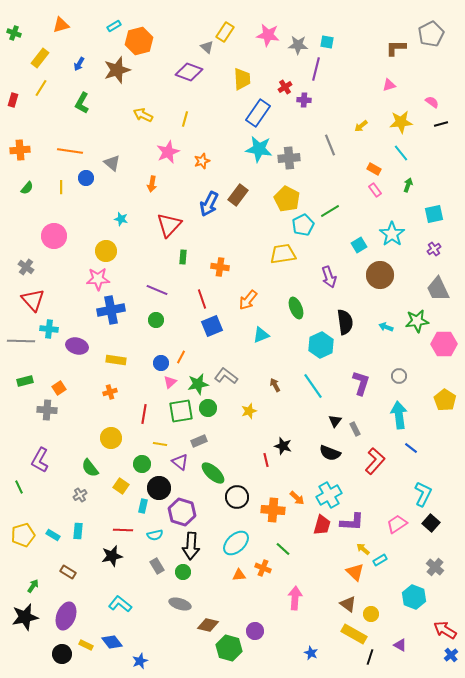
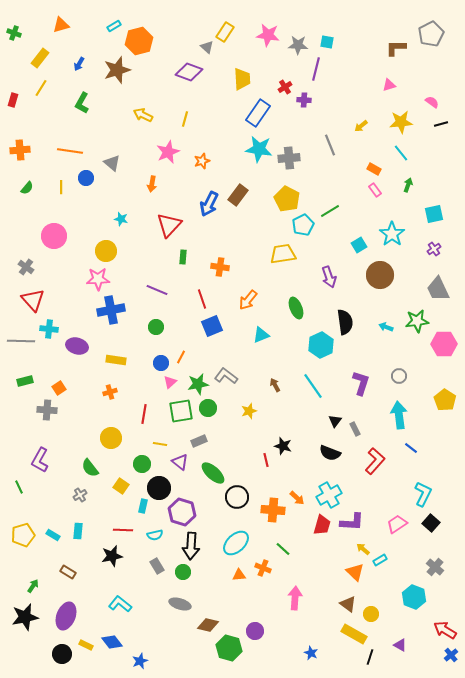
green circle at (156, 320): moved 7 px down
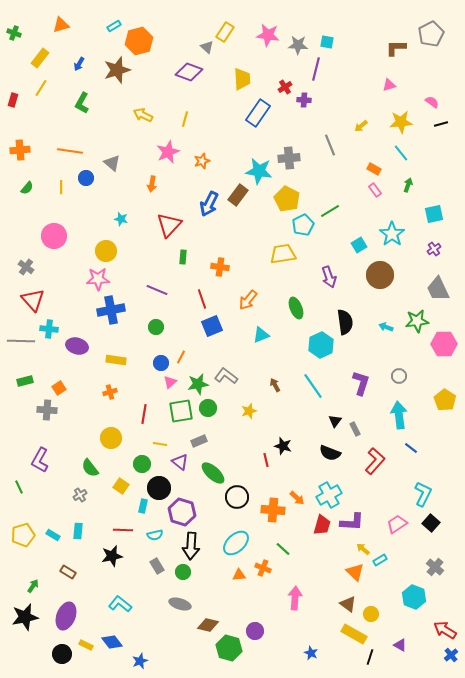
cyan star at (259, 149): moved 22 px down
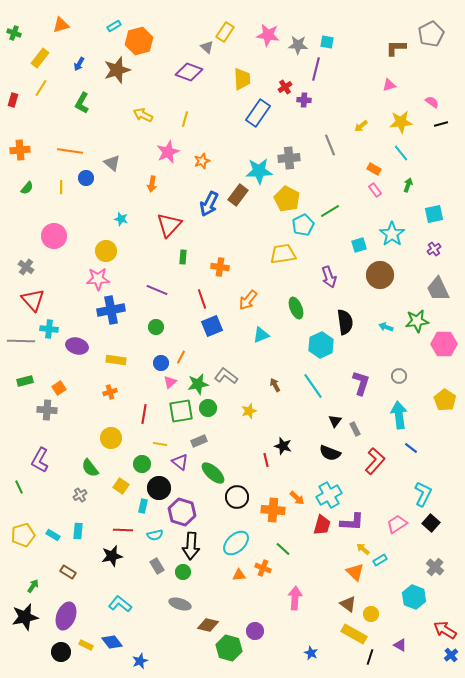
cyan star at (259, 171): rotated 12 degrees counterclockwise
cyan square at (359, 245): rotated 14 degrees clockwise
black circle at (62, 654): moved 1 px left, 2 px up
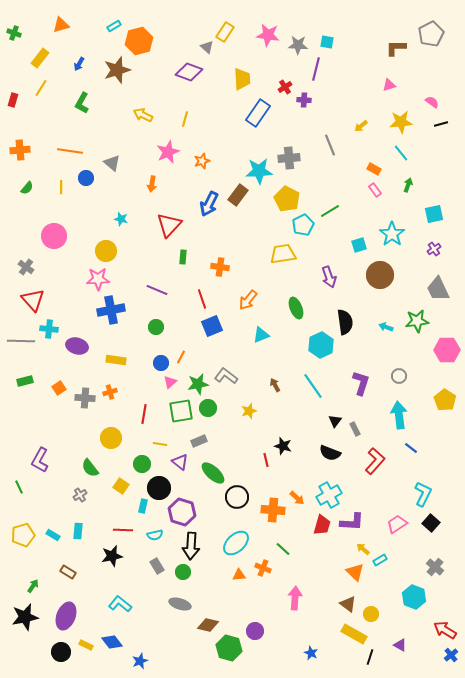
pink hexagon at (444, 344): moved 3 px right, 6 px down
gray cross at (47, 410): moved 38 px right, 12 px up
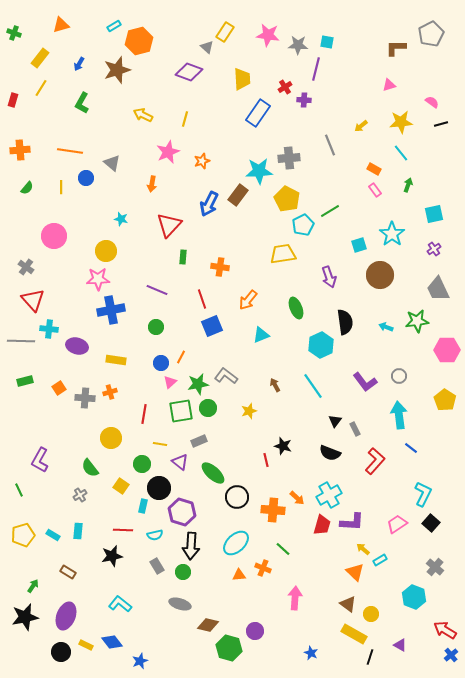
purple L-shape at (361, 383): moved 4 px right, 1 px up; rotated 125 degrees clockwise
green line at (19, 487): moved 3 px down
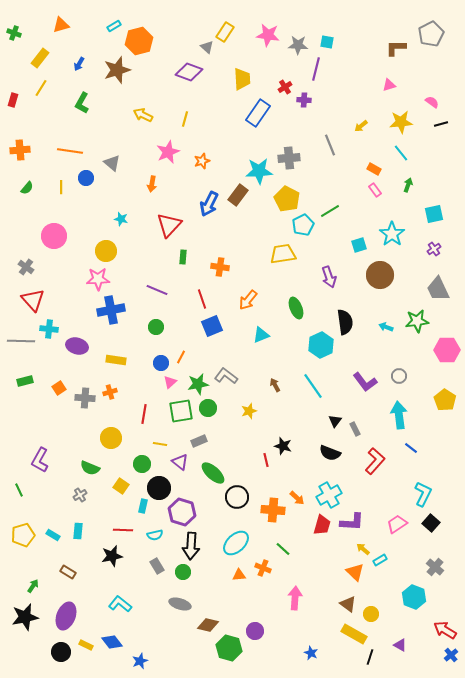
green semicircle at (90, 468): rotated 30 degrees counterclockwise
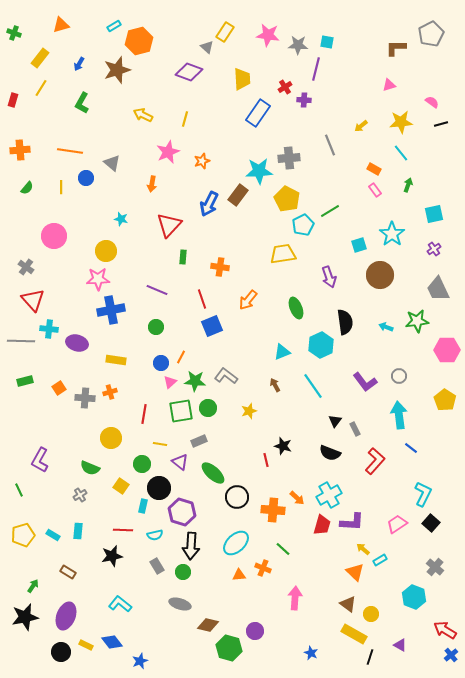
cyan triangle at (261, 335): moved 21 px right, 17 px down
purple ellipse at (77, 346): moved 3 px up
green star at (198, 384): moved 3 px left, 3 px up; rotated 15 degrees clockwise
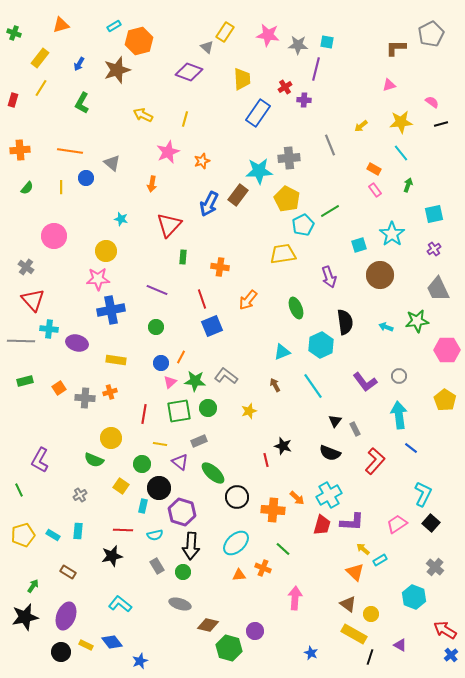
green square at (181, 411): moved 2 px left
green semicircle at (90, 468): moved 4 px right, 8 px up
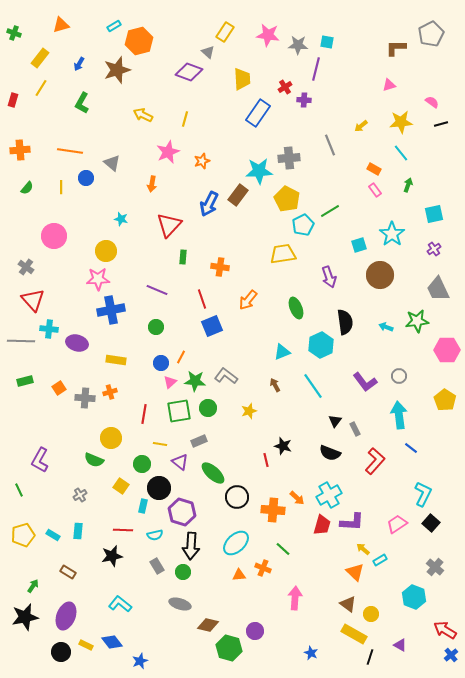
gray triangle at (207, 47): moved 1 px right, 5 px down
